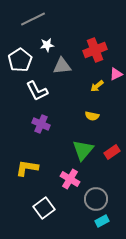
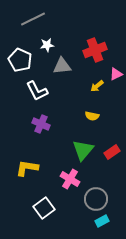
white pentagon: rotated 15 degrees counterclockwise
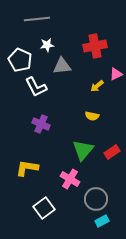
gray line: moved 4 px right; rotated 20 degrees clockwise
red cross: moved 4 px up; rotated 10 degrees clockwise
white L-shape: moved 1 px left, 4 px up
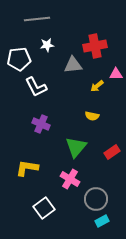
white pentagon: moved 1 px left, 1 px up; rotated 30 degrees counterclockwise
gray triangle: moved 11 px right, 1 px up
pink triangle: rotated 24 degrees clockwise
green triangle: moved 7 px left, 3 px up
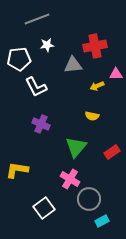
gray line: rotated 15 degrees counterclockwise
yellow arrow: rotated 16 degrees clockwise
yellow L-shape: moved 10 px left, 2 px down
gray circle: moved 7 px left
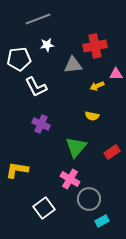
gray line: moved 1 px right
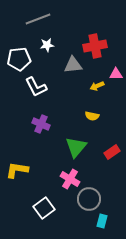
cyan rectangle: rotated 48 degrees counterclockwise
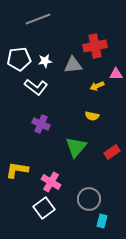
white star: moved 2 px left, 16 px down
white L-shape: rotated 25 degrees counterclockwise
pink cross: moved 19 px left, 3 px down
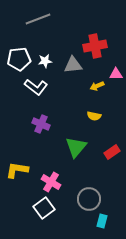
yellow semicircle: moved 2 px right
